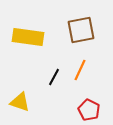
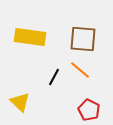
brown square: moved 2 px right, 9 px down; rotated 16 degrees clockwise
yellow rectangle: moved 2 px right
orange line: rotated 75 degrees counterclockwise
yellow triangle: rotated 25 degrees clockwise
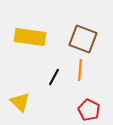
brown square: rotated 16 degrees clockwise
orange line: rotated 55 degrees clockwise
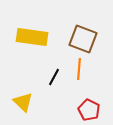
yellow rectangle: moved 2 px right
orange line: moved 1 px left, 1 px up
yellow triangle: moved 3 px right
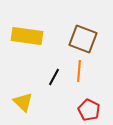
yellow rectangle: moved 5 px left, 1 px up
orange line: moved 2 px down
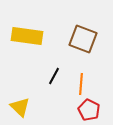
orange line: moved 2 px right, 13 px down
black line: moved 1 px up
yellow triangle: moved 3 px left, 5 px down
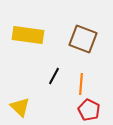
yellow rectangle: moved 1 px right, 1 px up
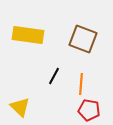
red pentagon: rotated 15 degrees counterclockwise
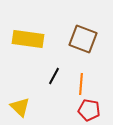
yellow rectangle: moved 4 px down
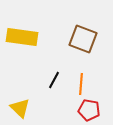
yellow rectangle: moved 6 px left, 2 px up
black line: moved 4 px down
yellow triangle: moved 1 px down
